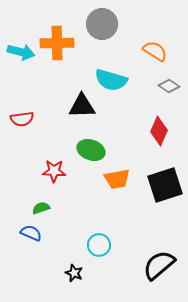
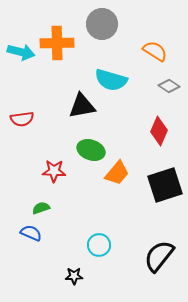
black triangle: rotated 8 degrees counterclockwise
orange trapezoid: moved 6 px up; rotated 40 degrees counterclockwise
black semicircle: moved 9 px up; rotated 12 degrees counterclockwise
black star: moved 3 px down; rotated 24 degrees counterclockwise
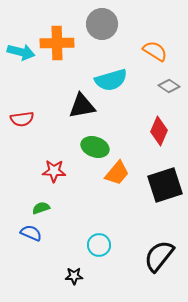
cyan semicircle: rotated 32 degrees counterclockwise
green ellipse: moved 4 px right, 3 px up
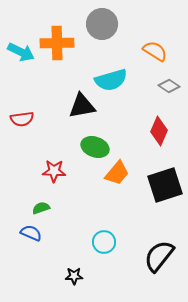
cyan arrow: rotated 12 degrees clockwise
cyan circle: moved 5 px right, 3 px up
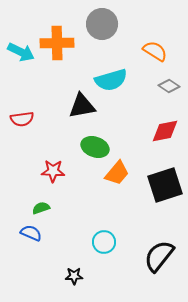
red diamond: moved 6 px right; rotated 56 degrees clockwise
red star: moved 1 px left
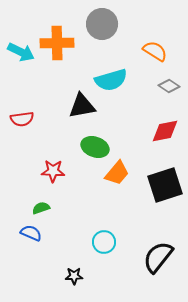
black semicircle: moved 1 px left, 1 px down
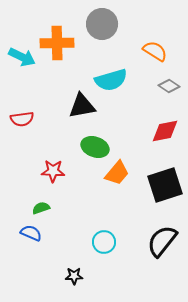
cyan arrow: moved 1 px right, 5 px down
black semicircle: moved 4 px right, 16 px up
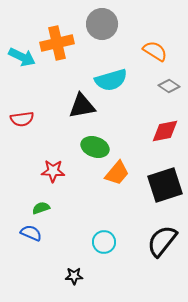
orange cross: rotated 12 degrees counterclockwise
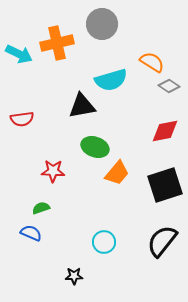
orange semicircle: moved 3 px left, 11 px down
cyan arrow: moved 3 px left, 3 px up
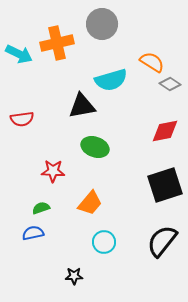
gray diamond: moved 1 px right, 2 px up
orange trapezoid: moved 27 px left, 30 px down
blue semicircle: moved 2 px right; rotated 35 degrees counterclockwise
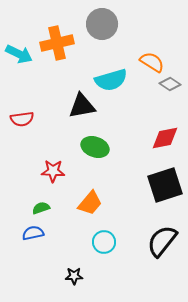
red diamond: moved 7 px down
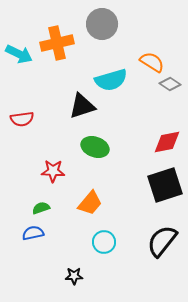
black triangle: rotated 8 degrees counterclockwise
red diamond: moved 2 px right, 4 px down
